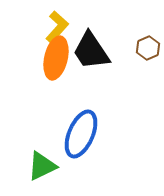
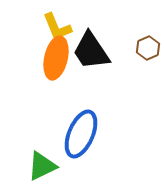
yellow L-shape: rotated 116 degrees clockwise
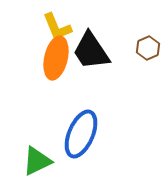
green triangle: moved 5 px left, 5 px up
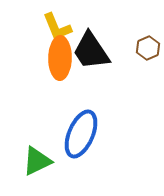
orange ellipse: moved 4 px right; rotated 12 degrees counterclockwise
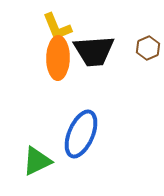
black trapezoid: moved 3 px right; rotated 60 degrees counterclockwise
orange ellipse: moved 2 px left
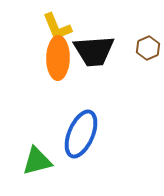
green triangle: rotated 12 degrees clockwise
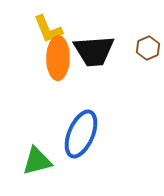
yellow L-shape: moved 9 px left, 2 px down
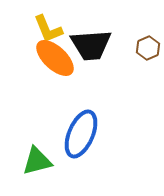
black trapezoid: moved 3 px left, 6 px up
orange ellipse: moved 3 px left; rotated 48 degrees counterclockwise
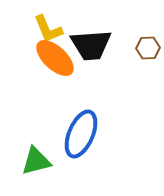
brown hexagon: rotated 20 degrees clockwise
green triangle: moved 1 px left
